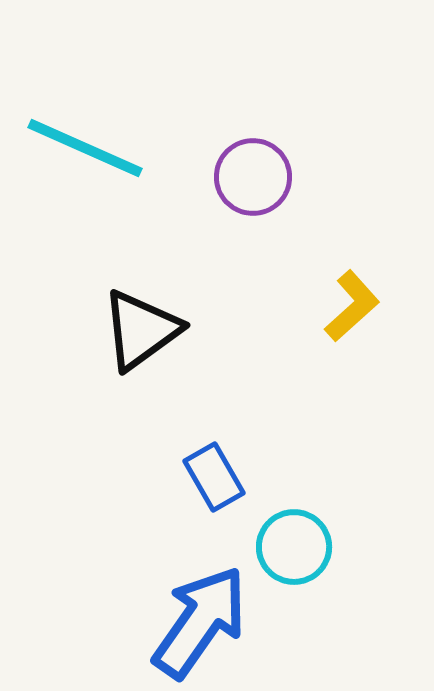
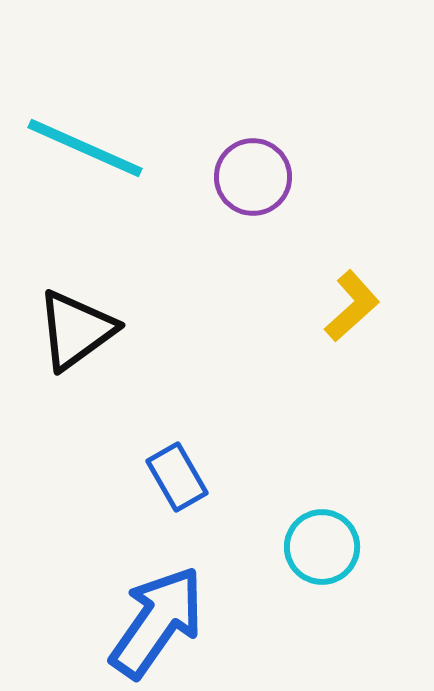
black triangle: moved 65 px left
blue rectangle: moved 37 px left
cyan circle: moved 28 px right
blue arrow: moved 43 px left
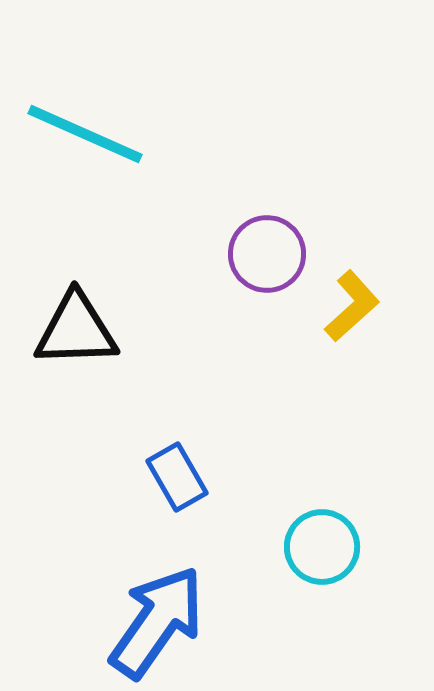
cyan line: moved 14 px up
purple circle: moved 14 px right, 77 px down
black triangle: rotated 34 degrees clockwise
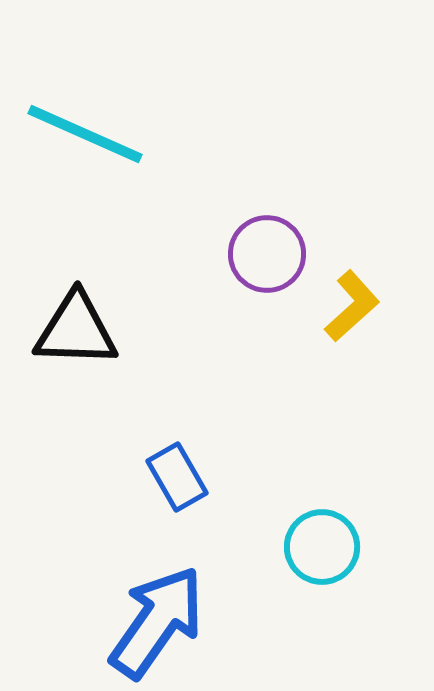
black triangle: rotated 4 degrees clockwise
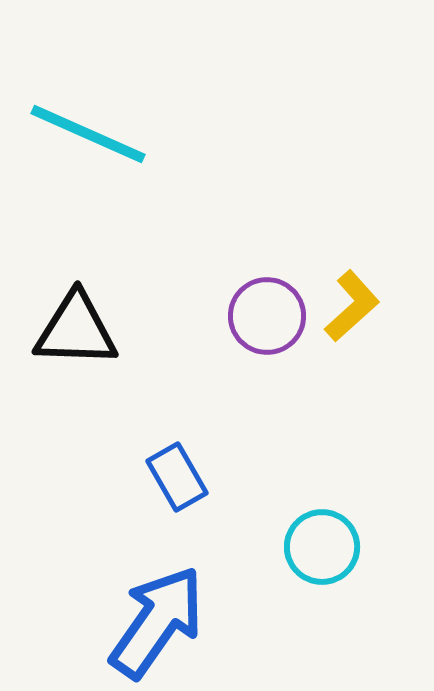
cyan line: moved 3 px right
purple circle: moved 62 px down
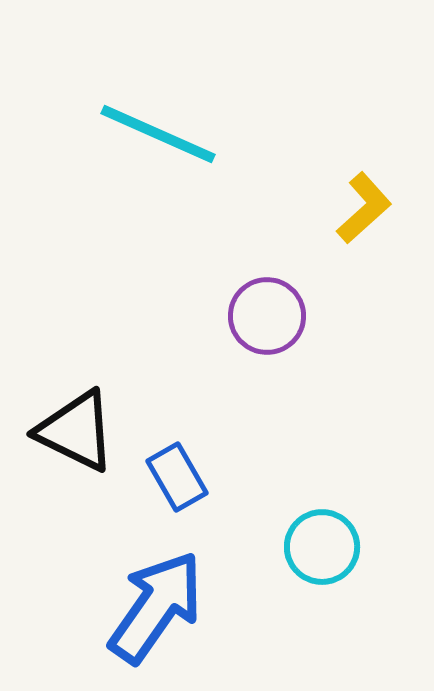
cyan line: moved 70 px right
yellow L-shape: moved 12 px right, 98 px up
black triangle: moved 101 px down; rotated 24 degrees clockwise
blue arrow: moved 1 px left, 15 px up
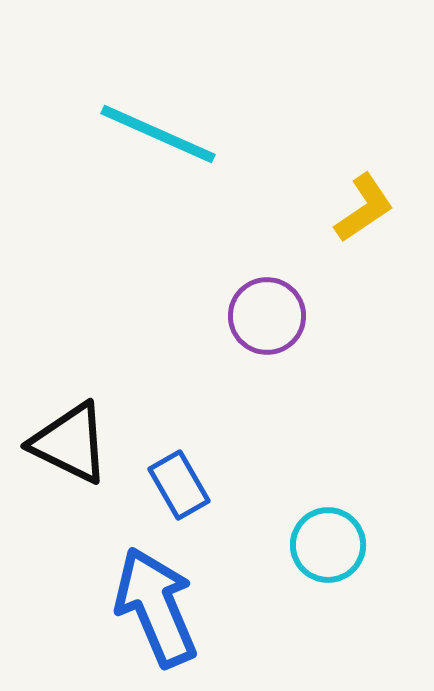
yellow L-shape: rotated 8 degrees clockwise
black triangle: moved 6 px left, 12 px down
blue rectangle: moved 2 px right, 8 px down
cyan circle: moved 6 px right, 2 px up
blue arrow: rotated 58 degrees counterclockwise
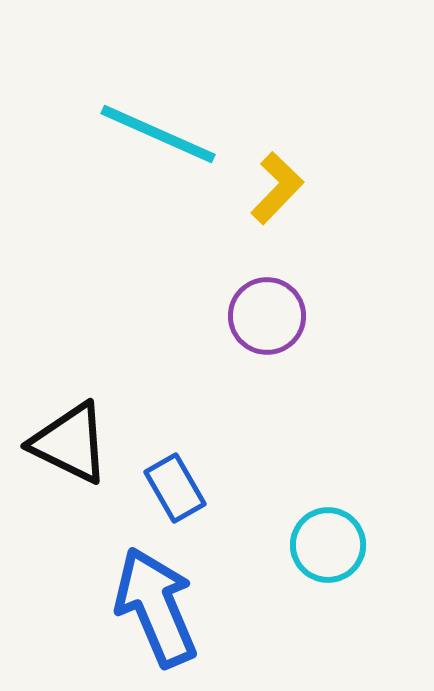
yellow L-shape: moved 87 px left, 20 px up; rotated 12 degrees counterclockwise
blue rectangle: moved 4 px left, 3 px down
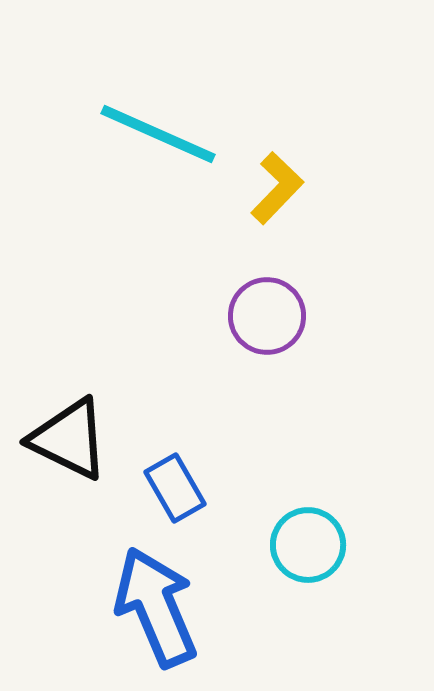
black triangle: moved 1 px left, 4 px up
cyan circle: moved 20 px left
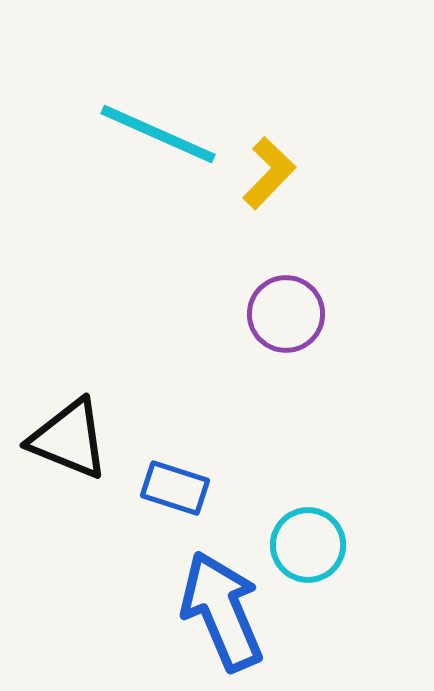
yellow L-shape: moved 8 px left, 15 px up
purple circle: moved 19 px right, 2 px up
black triangle: rotated 4 degrees counterclockwise
blue rectangle: rotated 42 degrees counterclockwise
blue arrow: moved 66 px right, 4 px down
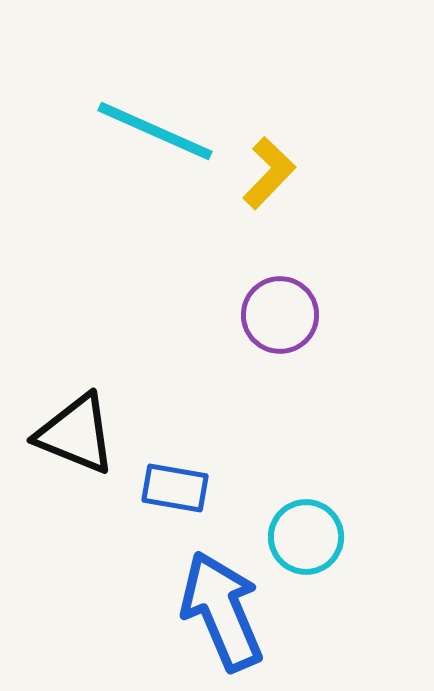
cyan line: moved 3 px left, 3 px up
purple circle: moved 6 px left, 1 px down
black triangle: moved 7 px right, 5 px up
blue rectangle: rotated 8 degrees counterclockwise
cyan circle: moved 2 px left, 8 px up
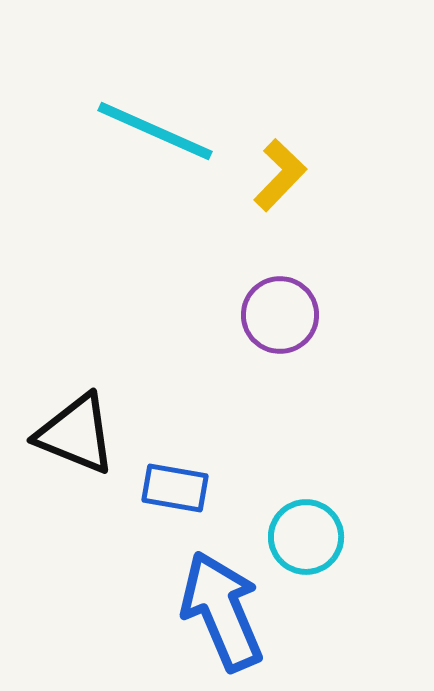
yellow L-shape: moved 11 px right, 2 px down
